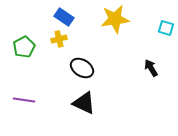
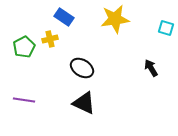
yellow cross: moved 9 px left
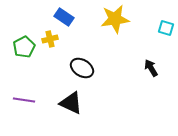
black triangle: moved 13 px left
